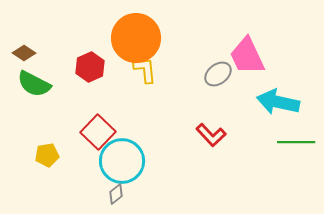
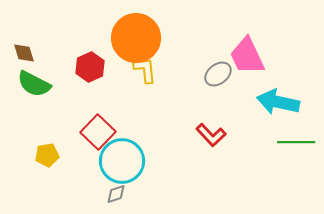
brown diamond: rotated 40 degrees clockwise
gray diamond: rotated 20 degrees clockwise
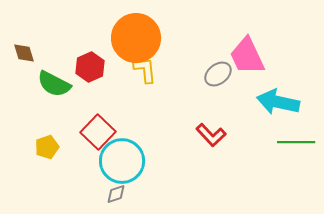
green semicircle: moved 20 px right
yellow pentagon: moved 8 px up; rotated 10 degrees counterclockwise
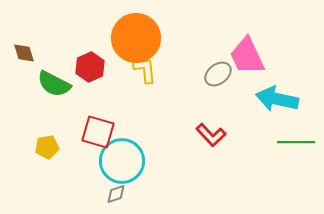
cyan arrow: moved 1 px left, 3 px up
red square: rotated 28 degrees counterclockwise
yellow pentagon: rotated 10 degrees clockwise
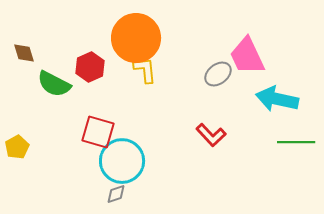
yellow pentagon: moved 30 px left; rotated 20 degrees counterclockwise
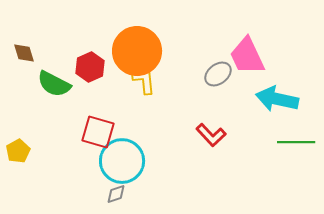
orange circle: moved 1 px right, 13 px down
yellow L-shape: moved 1 px left, 11 px down
yellow pentagon: moved 1 px right, 4 px down
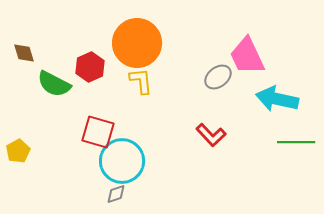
orange circle: moved 8 px up
gray ellipse: moved 3 px down
yellow L-shape: moved 3 px left
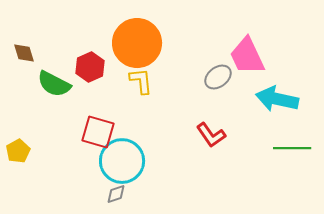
red L-shape: rotated 8 degrees clockwise
green line: moved 4 px left, 6 px down
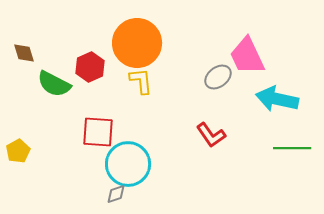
red square: rotated 12 degrees counterclockwise
cyan circle: moved 6 px right, 3 px down
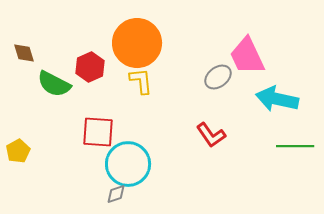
green line: moved 3 px right, 2 px up
